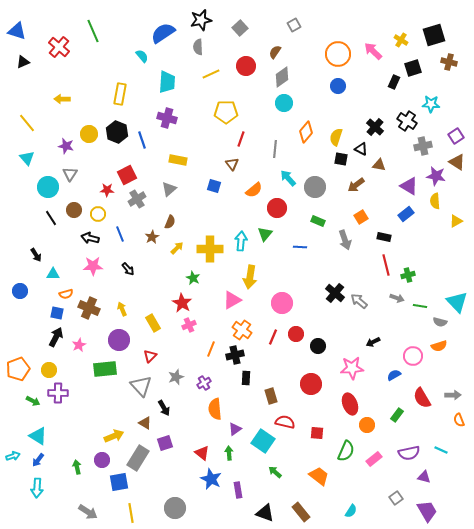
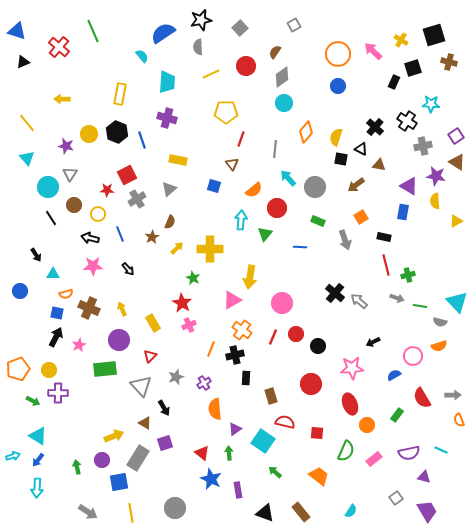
brown circle at (74, 210): moved 5 px up
blue rectangle at (406, 214): moved 3 px left, 2 px up; rotated 42 degrees counterclockwise
cyan arrow at (241, 241): moved 21 px up
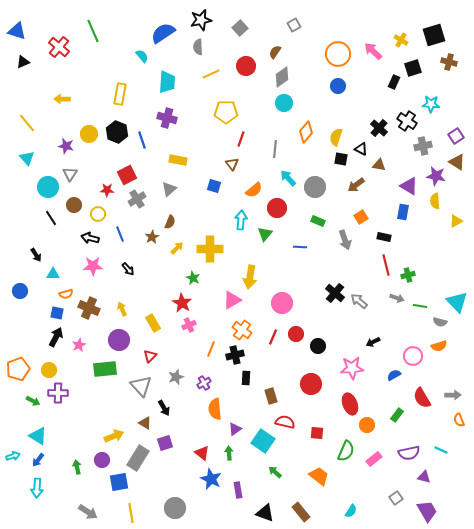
black cross at (375, 127): moved 4 px right, 1 px down
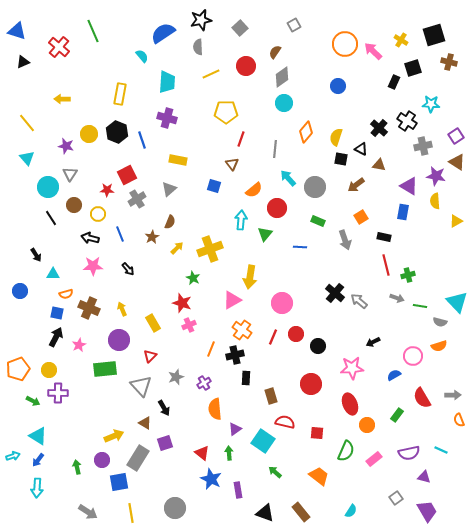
orange circle at (338, 54): moved 7 px right, 10 px up
yellow cross at (210, 249): rotated 20 degrees counterclockwise
red star at (182, 303): rotated 12 degrees counterclockwise
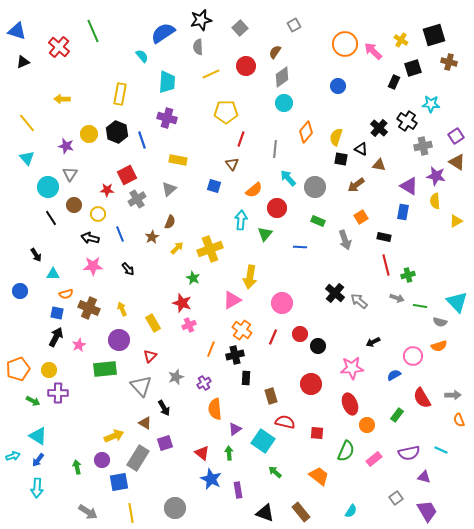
red circle at (296, 334): moved 4 px right
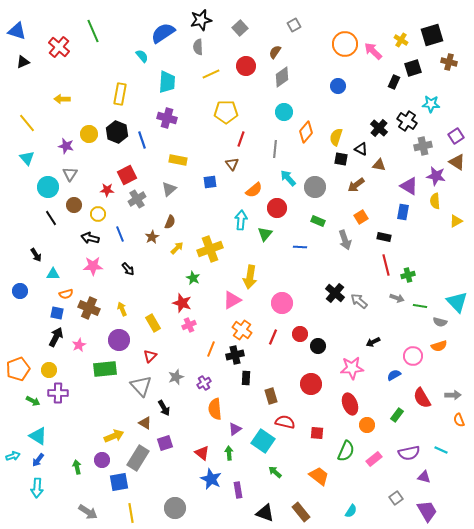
black square at (434, 35): moved 2 px left
cyan circle at (284, 103): moved 9 px down
blue square at (214, 186): moved 4 px left, 4 px up; rotated 24 degrees counterclockwise
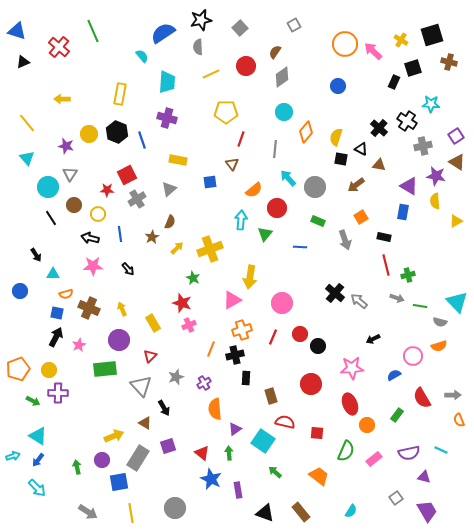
blue line at (120, 234): rotated 14 degrees clockwise
orange cross at (242, 330): rotated 36 degrees clockwise
black arrow at (373, 342): moved 3 px up
purple square at (165, 443): moved 3 px right, 3 px down
cyan arrow at (37, 488): rotated 48 degrees counterclockwise
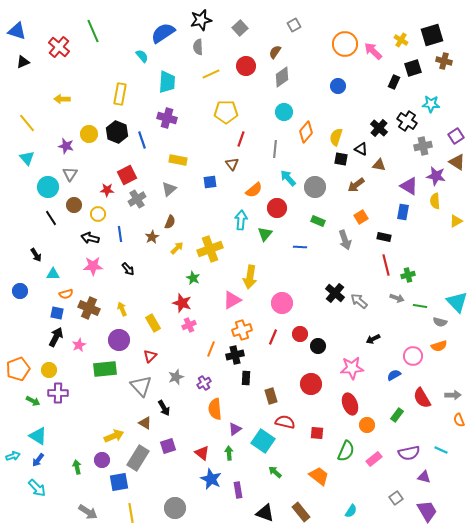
brown cross at (449, 62): moved 5 px left, 1 px up
